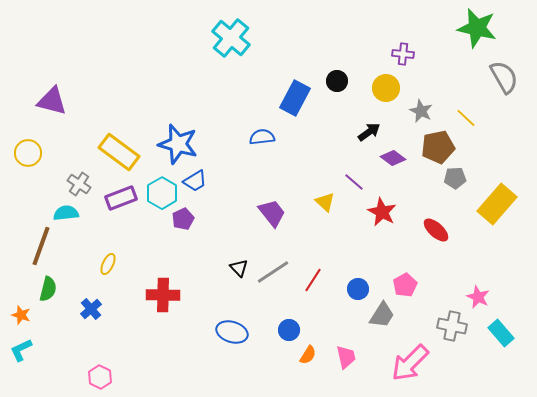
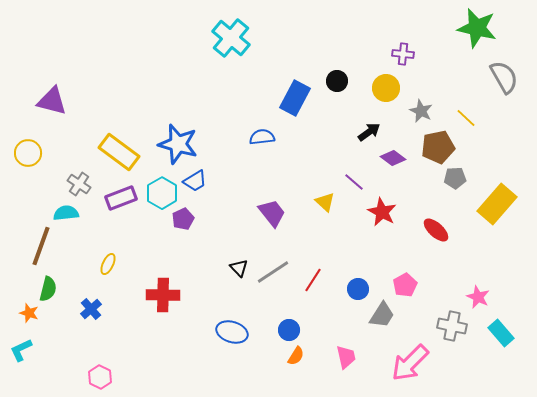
orange star at (21, 315): moved 8 px right, 2 px up
orange semicircle at (308, 355): moved 12 px left, 1 px down
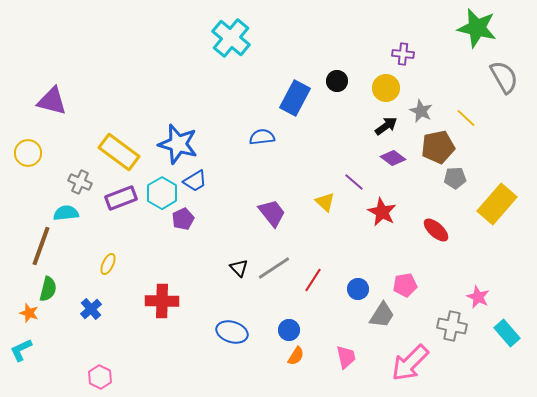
black arrow at (369, 132): moved 17 px right, 6 px up
gray cross at (79, 184): moved 1 px right, 2 px up; rotated 10 degrees counterclockwise
gray line at (273, 272): moved 1 px right, 4 px up
pink pentagon at (405, 285): rotated 20 degrees clockwise
red cross at (163, 295): moved 1 px left, 6 px down
cyan rectangle at (501, 333): moved 6 px right
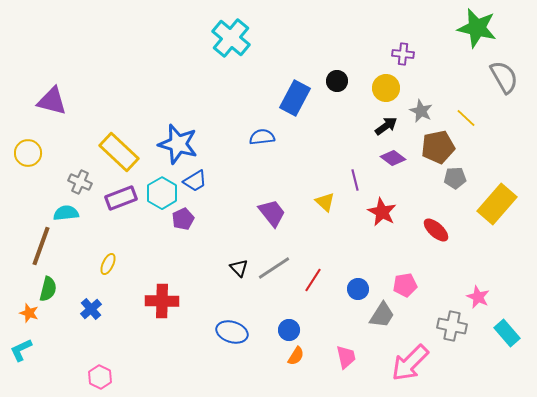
yellow rectangle at (119, 152): rotated 6 degrees clockwise
purple line at (354, 182): moved 1 px right, 2 px up; rotated 35 degrees clockwise
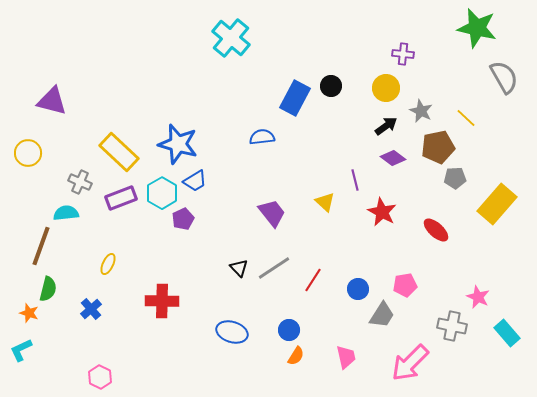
black circle at (337, 81): moved 6 px left, 5 px down
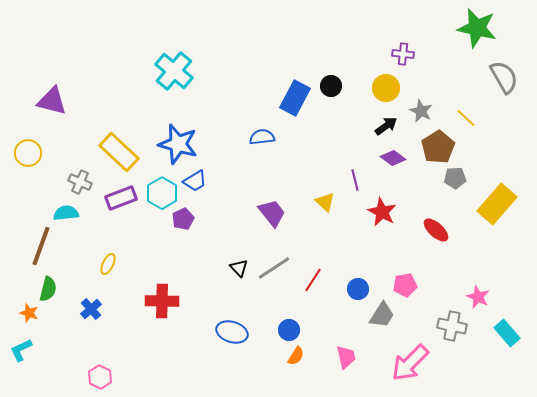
cyan cross at (231, 38): moved 57 px left, 33 px down
brown pentagon at (438, 147): rotated 20 degrees counterclockwise
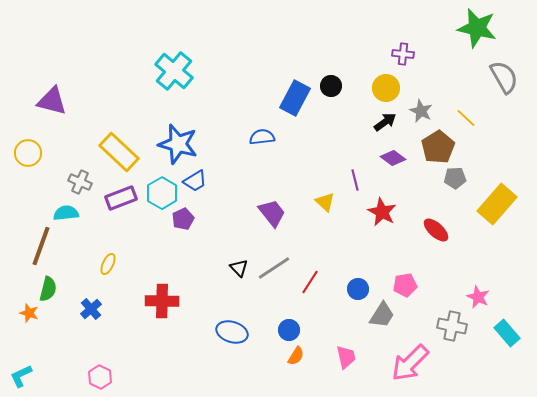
black arrow at (386, 126): moved 1 px left, 4 px up
red line at (313, 280): moved 3 px left, 2 px down
cyan L-shape at (21, 350): moved 26 px down
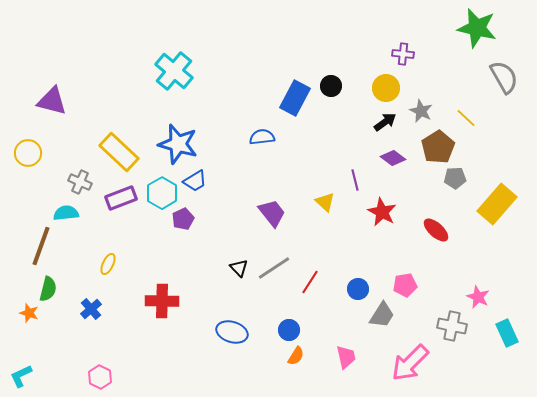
cyan rectangle at (507, 333): rotated 16 degrees clockwise
